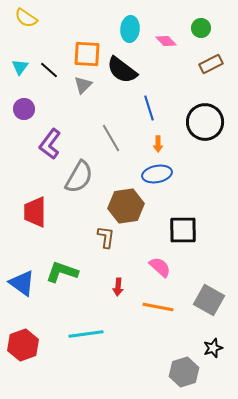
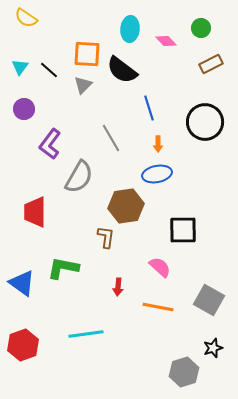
green L-shape: moved 1 px right, 4 px up; rotated 8 degrees counterclockwise
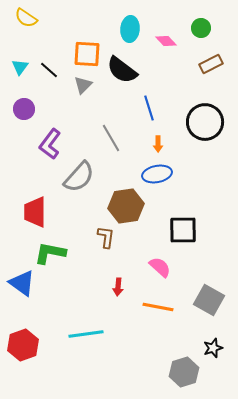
gray semicircle: rotated 12 degrees clockwise
green L-shape: moved 13 px left, 15 px up
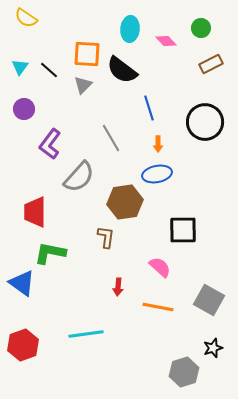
brown hexagon: moved 1 px left, 4 px up
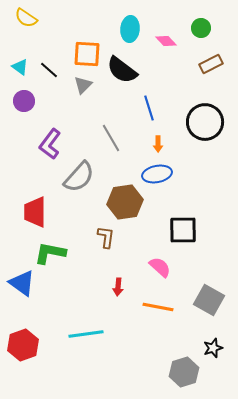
cyan triangle: rotated 30 degrees counterclockwise
purple circle: moved 8 px up
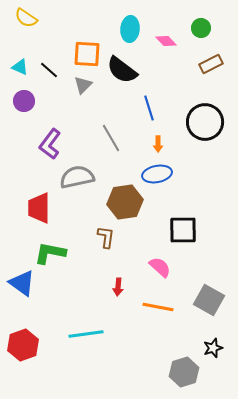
cyan triangle: rotated 12 degrees counterclockwise
gray semicircle: moved 2 px left; rotated 144 degrees counterclockwise
red trapezoid: moved 4 px right, 4 px up
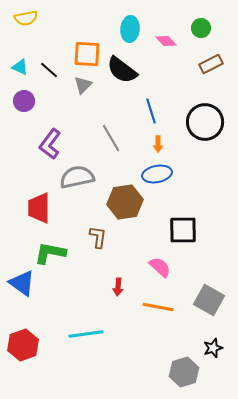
yellow semicircle: rotated 45 degrees counterclockwise
blue line: moved 2 px right, 3 px down
brown L-shape: moved 8 px left
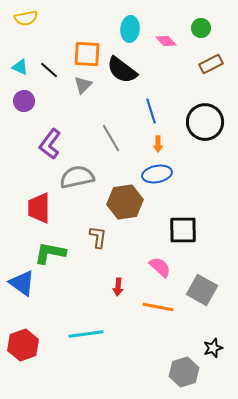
gray square: moved 7 px left, 10 px up
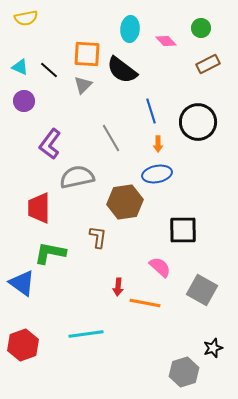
brown rectangle: moved 3 px left
black circle: moved 7 px left
orange line: moved 13 px left, 4 px up
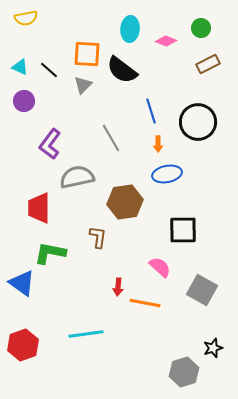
pink diamond: rotated 25 degrees counterclockwise
blue ellipse: moved 10 px right
